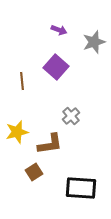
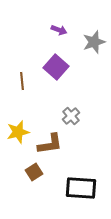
yellow star: moved 1 px right
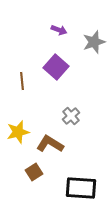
brown L-shape: rotated 140 degrees counterclockwise
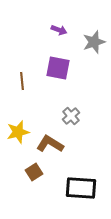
purple square: moved 2 px right, 1 px down; rotated 30 degrees counterclockwise
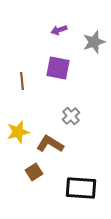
purple arrow: rotated 140 degrees clockwise
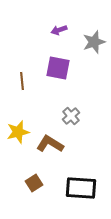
brown square: moved 11 px down
